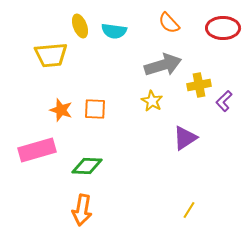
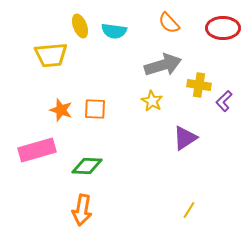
yellow cross: rotated 20 degrees clockwise
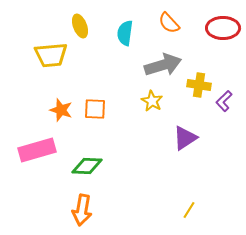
cyan semicircle: moved 11 px right, 2 px down; rotated 90 degrees clockwise
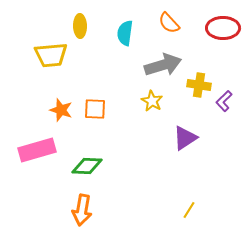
yellow ellipse: rotated 20 degrees clockwise
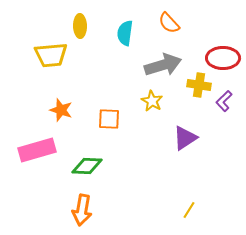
red ellipse: moved 30 px down
orange square: moved 14 px right, 10 px down
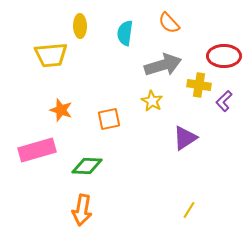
red ellipse: moved 1 px right, 2 px up
orange square: rotated 15 degrees counterclockwise
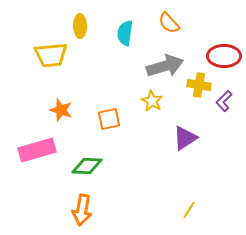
gray arrow: moved 2 px right, 1 px down
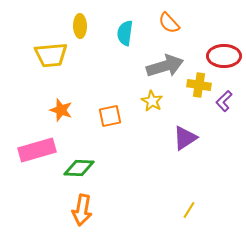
orange square: moved 1 px right, 3 px up
green diamond: moved 8 px left, 2 px down
